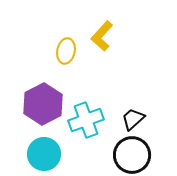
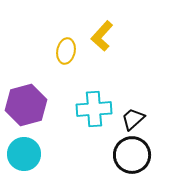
purple hexagon: moved 17 px left, 1 px down; rotated 12 degrees clockwise
cyan cross: moved 8 px right, 11 px up; rotated 16 degrees clockwise
cyan circle: moved 20 px left
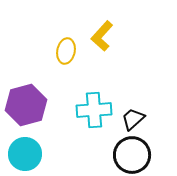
cyan cross: moved 1 px down
cyan circle: moved 1 px right
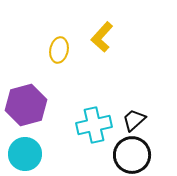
yellow L-shape: moved 1 px down
yellow ellipse: moved 7 px left, 1 px up
cyan cross: moved 15 px down; rotated 8 degrees counterclockwise
black trapezoid: moved 1 px right, 1 px down
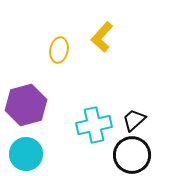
cyan circle: moved 1 px right
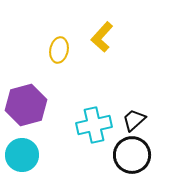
cyan circle: moved 4 px left, 1 px down
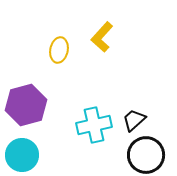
black circle: moved 14 px right
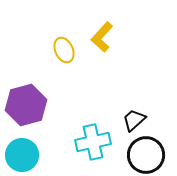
yellow ellipse: moved 5 px right; rotated 35 degrees counterclockwise
cyan cross: moved 1 px left, 17 px down
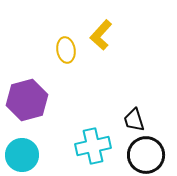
yellow L-shape: moved 1 px left, 2 px up
yellow ellipse: moved 2 px right; rotated 15 degrees clockwise
purple hexagon: moved 1 px right, 5 px up
black trapezoid: rotated 65 degrees counterclockwise
cyan cross: moved 4 px down
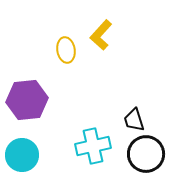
purple hexagon: rotated 9 degrees clockwise
black circle: moved 1 px up
